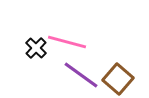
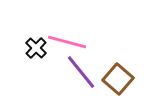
purple line: moved 3 px up; rotated 15 degrees clockwise
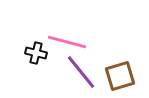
black cross: moved 5 px down; rotated 30 degrees counterclockwise
brown square: moved 2 px right, 3 px up; rotated 32 degrees clockwise
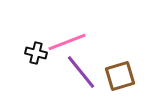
pink line: rotated 36 degrees counterclockwise
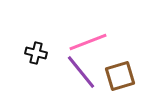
pink line: moved 21 px right
